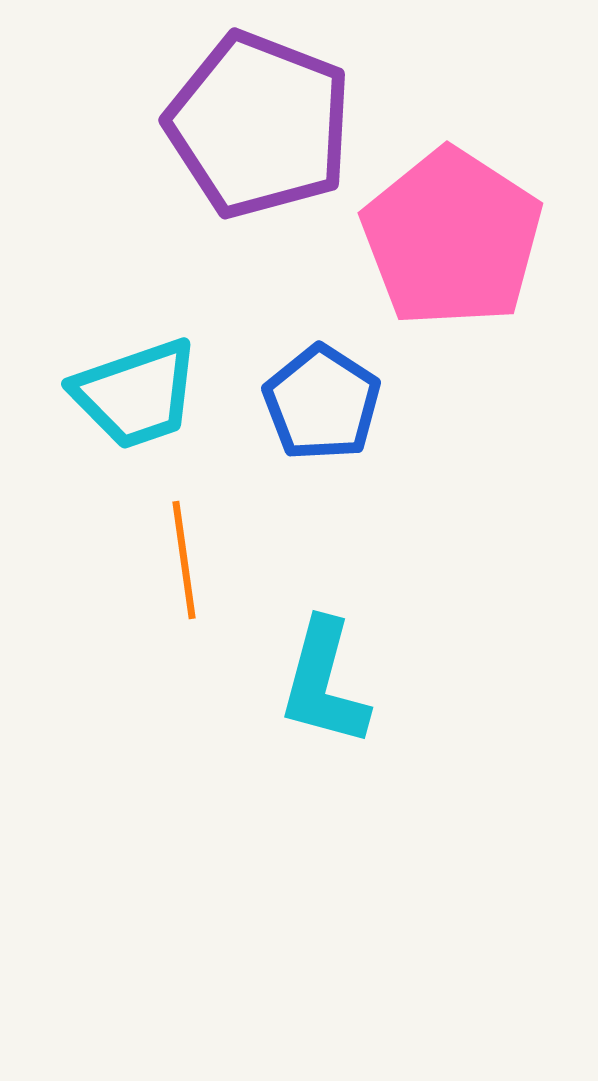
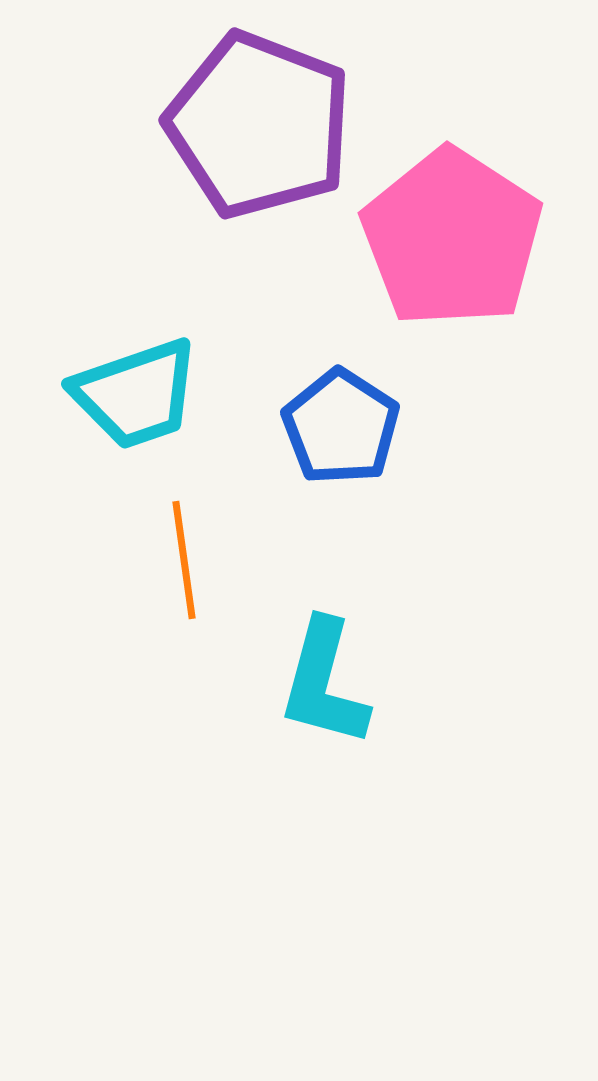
blue pentagon: moved 19 px right, 24 px down
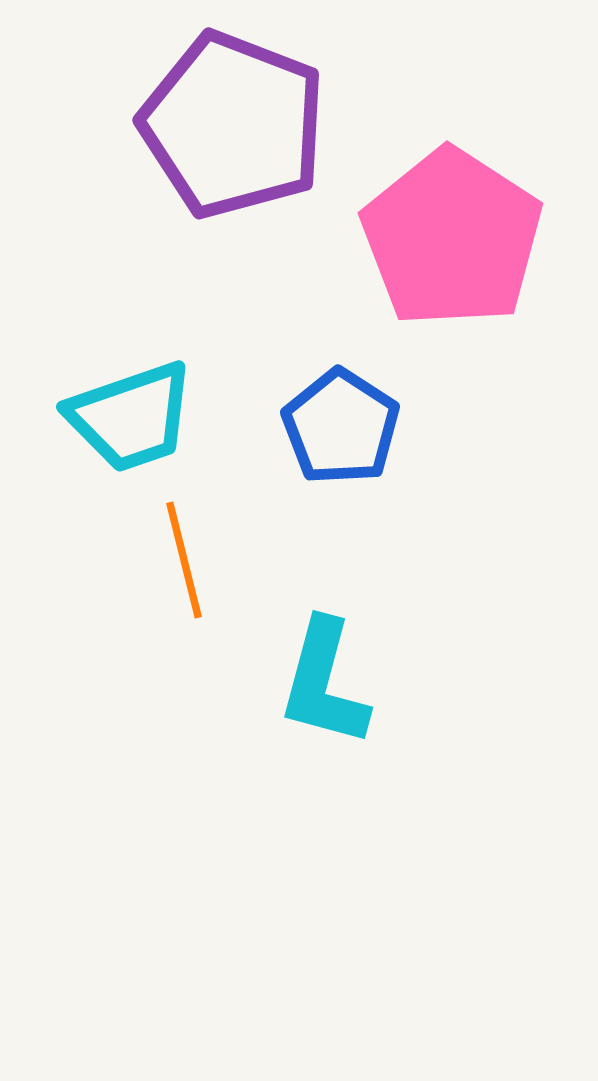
purple pentagon: moved 26 px left
cyan trapezoid: moved 5 px left, 23 px down
orange line: rotated 6 degrees counterclockwise
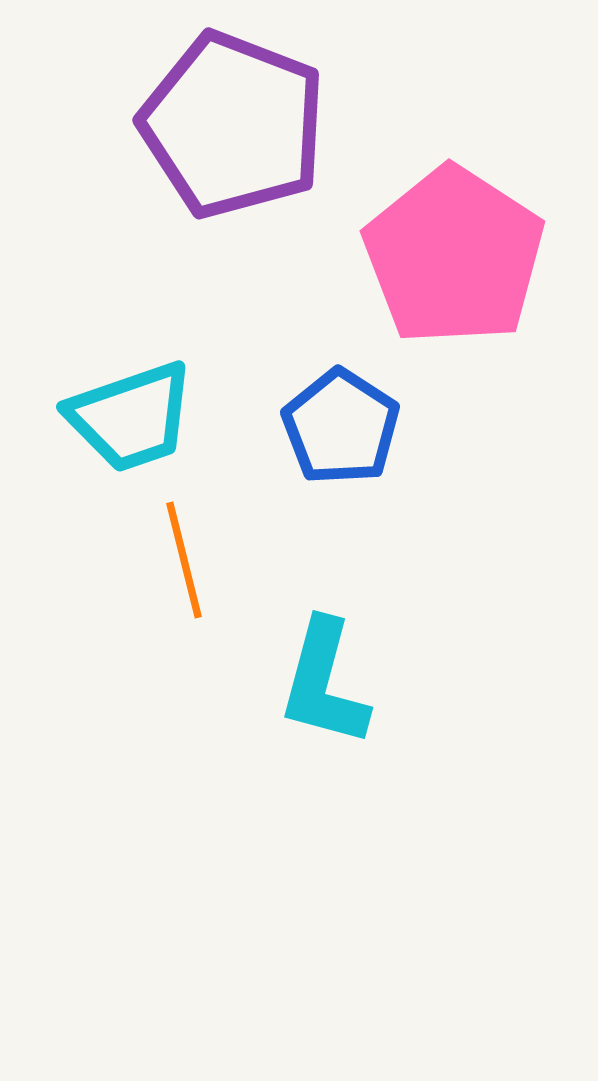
pink pentagon: moved 2 px right, 18 px down
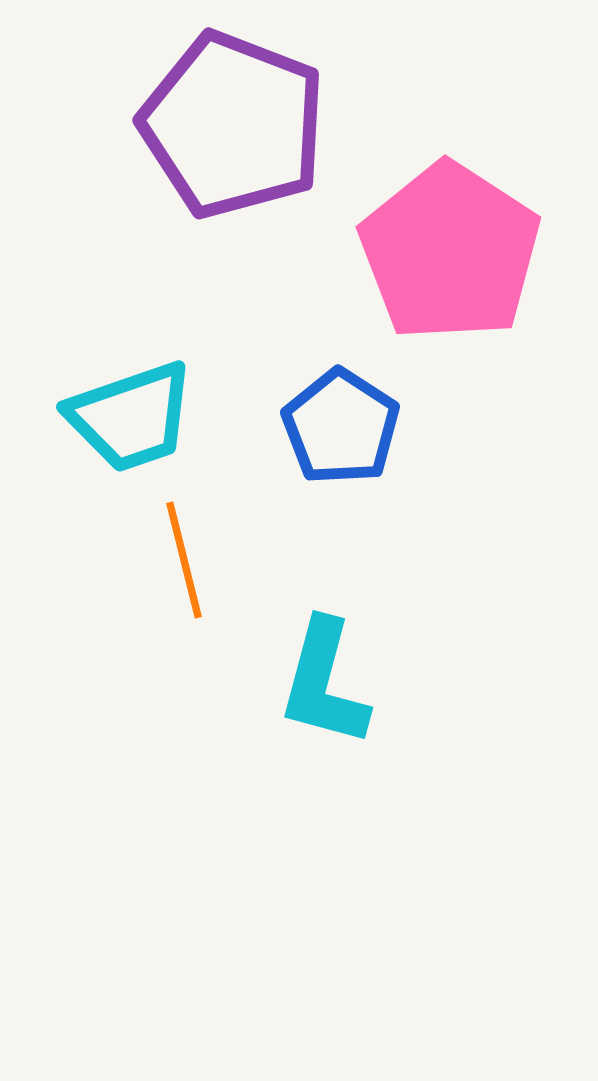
pink pentagon: moved 4 px left, 4 px up
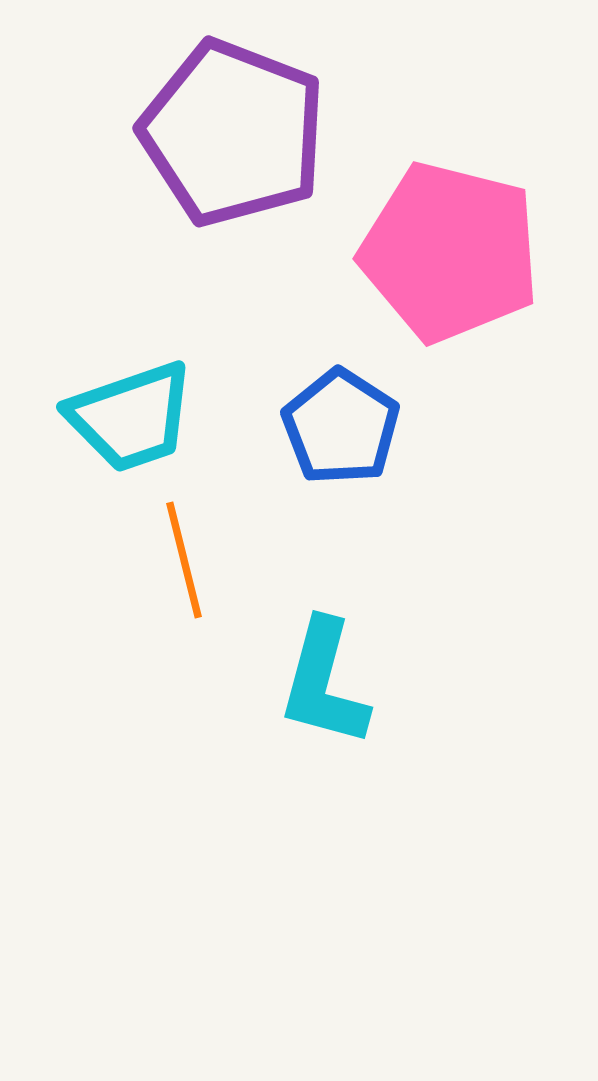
purple pentagon: moved 8 px down
pink pentagon: rotated 19 degrees counterclockwise
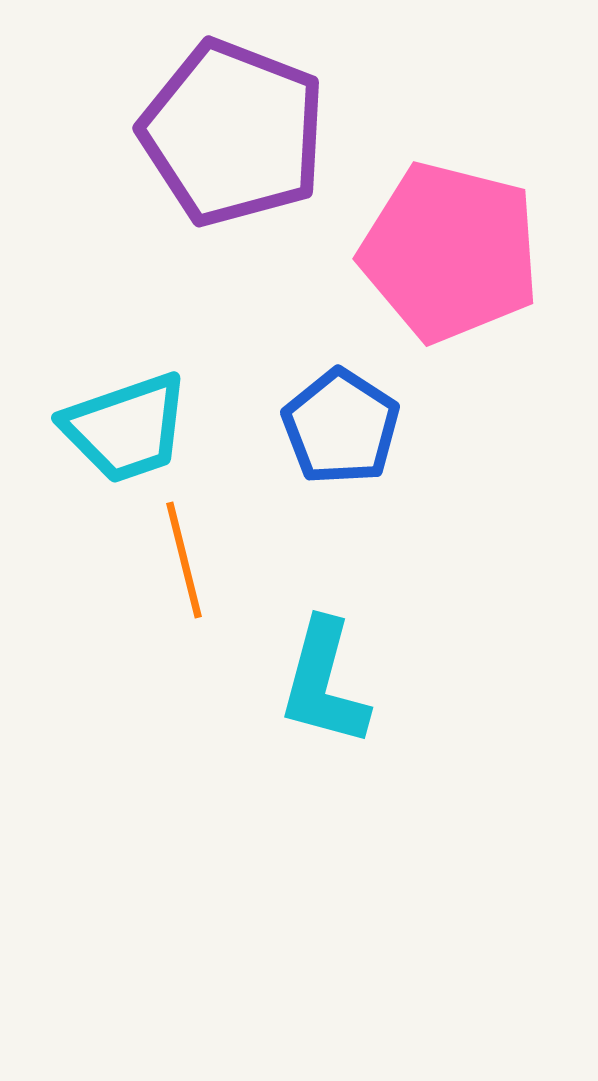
cyan trapezoid: moved 5 px left, 11 px down
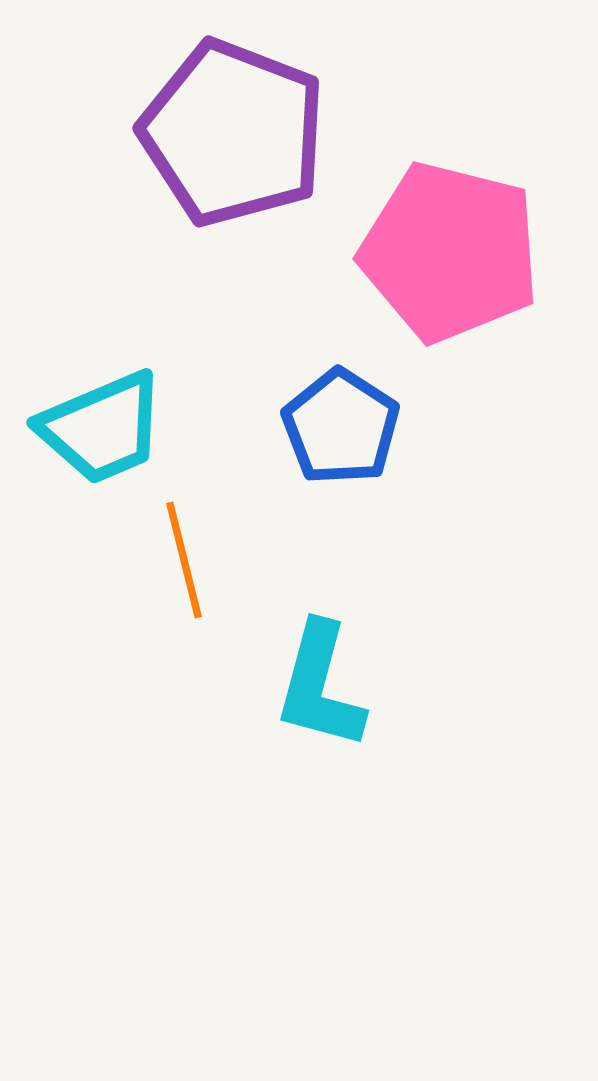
cyan trapezoid: moved 24 px left; rotated 4 degrees counterclockwise
cyan L-shape: moved 4 px left, 3 px down
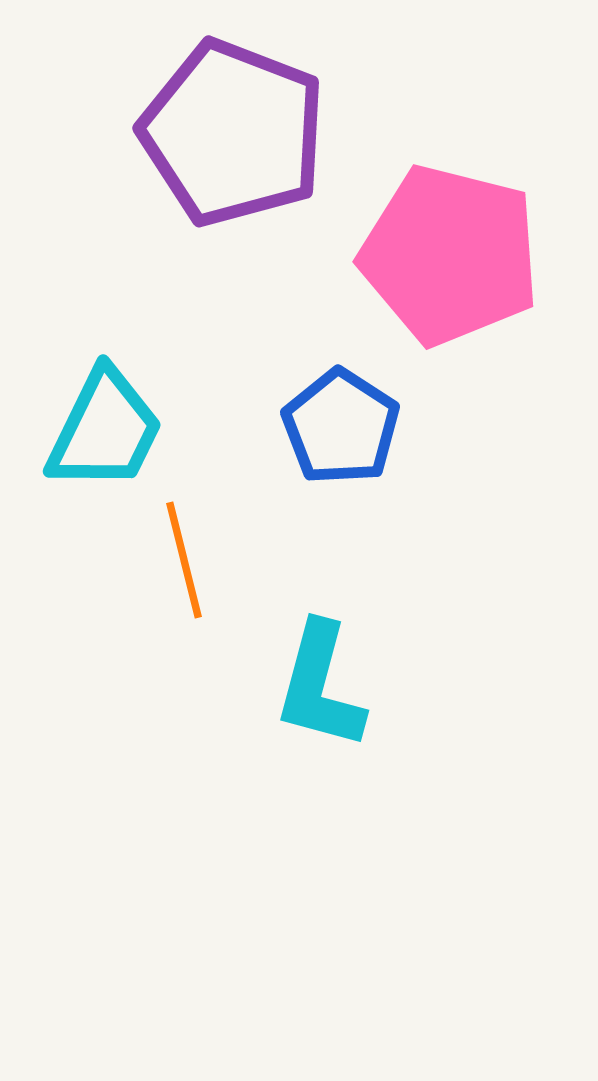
pink pentagon: moved 3 px down
cyan trapezoid: moved 3 px right, 2 px down; rotated 41 degrees counterclockwise
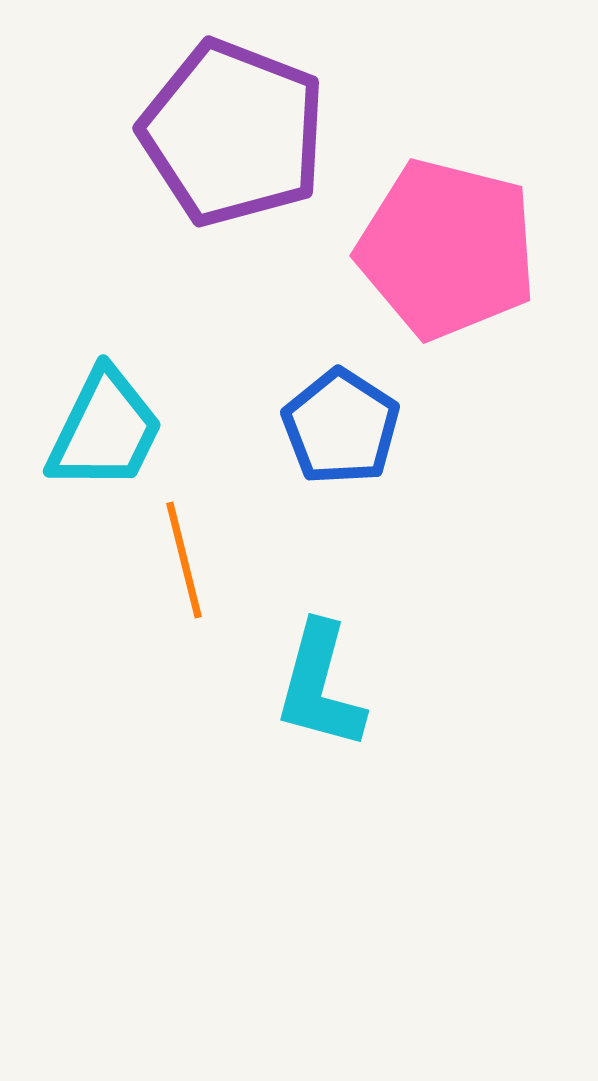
pink pentagon: moved 3 px left, 6 px up
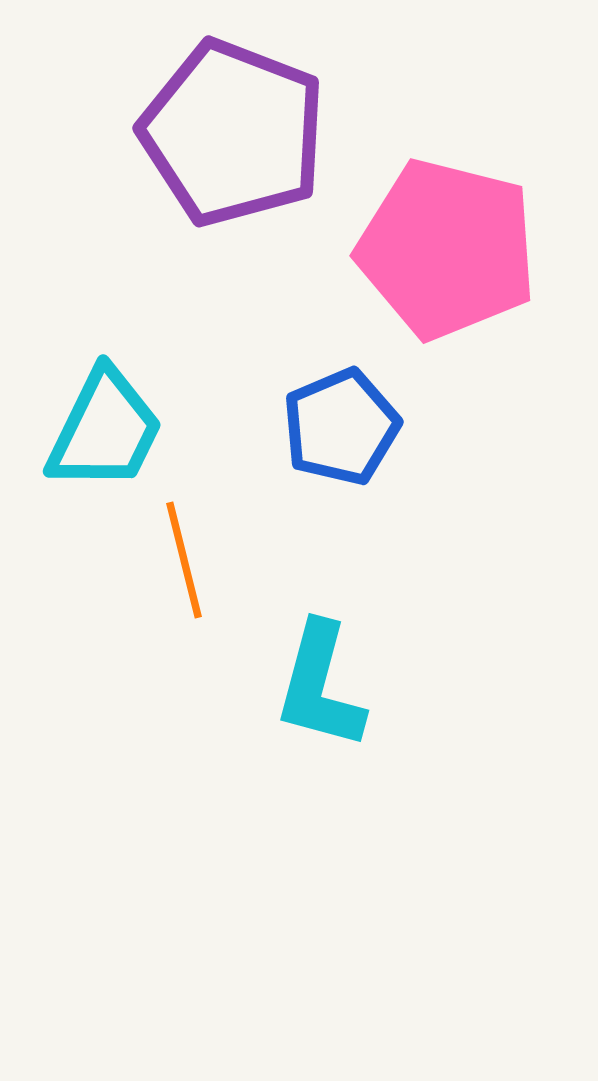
blue pentagon: rotated 16 degrees clockwise
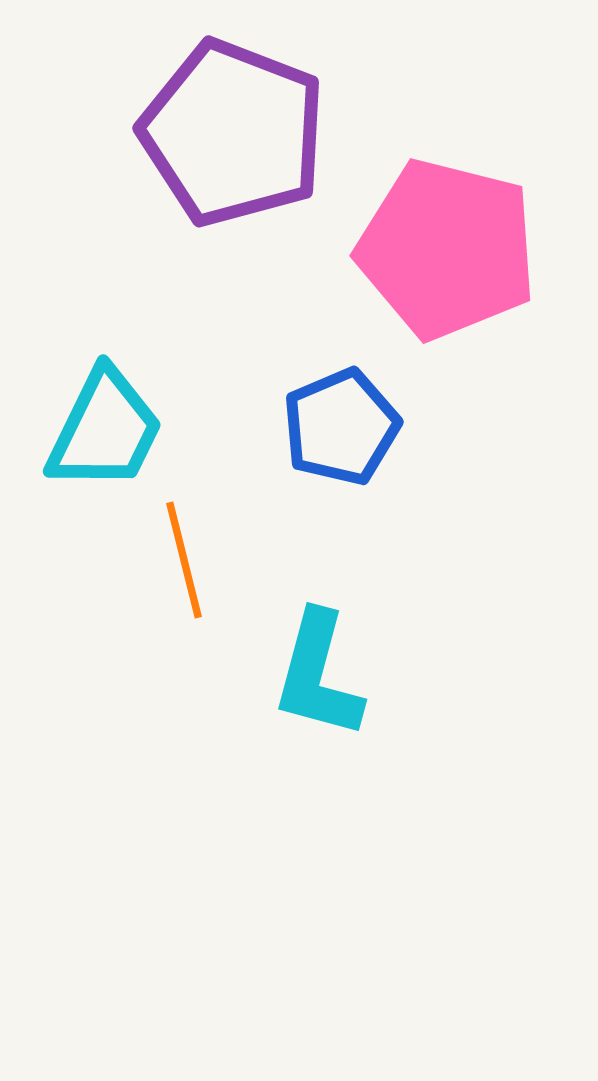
cyan L-shape: moved 2 px left, 11 px up
